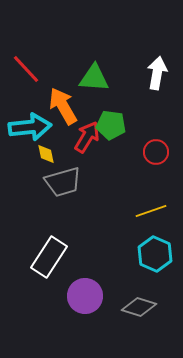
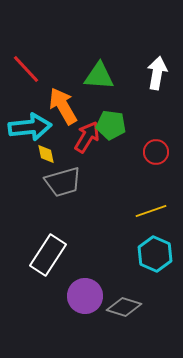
green triangle: moved 5 px right, 2 px up
white rectangle: moved 1 px left, 2 px up
gray diamond: moved 15 px left
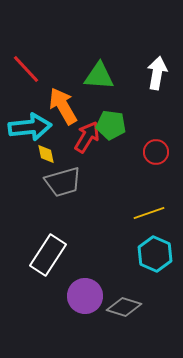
yellow line: moved 2 px left, 2 px down
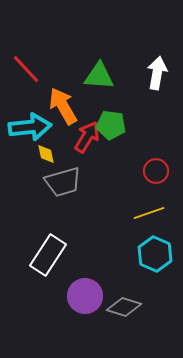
red circle: moved 19 px down
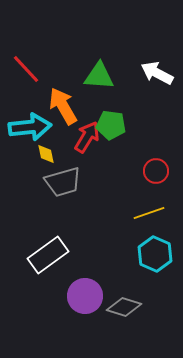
white arrow: rotated 72 degrees counterclockwise
white rectangle: rotated 21 degrees clockwise
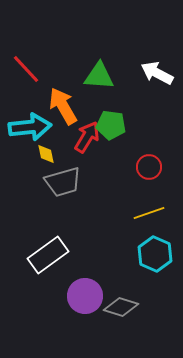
red circle: moved 7 px left, 4 px up
gray diamond: moved 3 px left
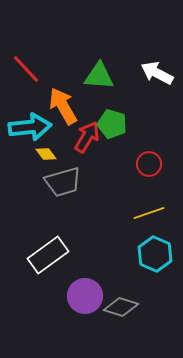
green pentagon: moved 1 px right, 1 px up; rotated 8 degrees clockwise
yellow diamond: rotated 25 degrees counterclockwise
red circle: moved 3 px up
